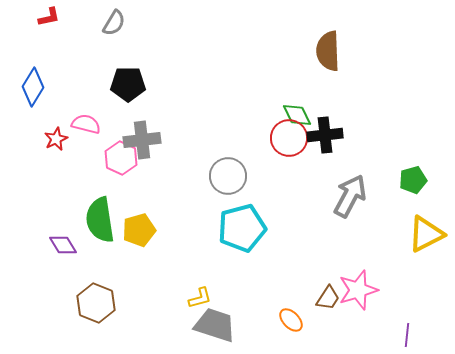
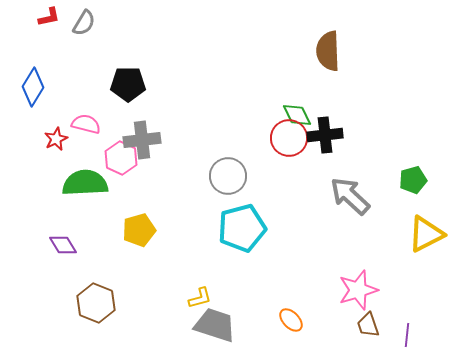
gray semicircle: moved 30 px left
gray arrow: rotated 75 degrees counterclockwise
green semicircle: moved 15 px left, 37 px up; rotated 96 degrees clockwise
brown trapezoid: moved 40 px right, 27 px down; rotated 128 degrees clockwise
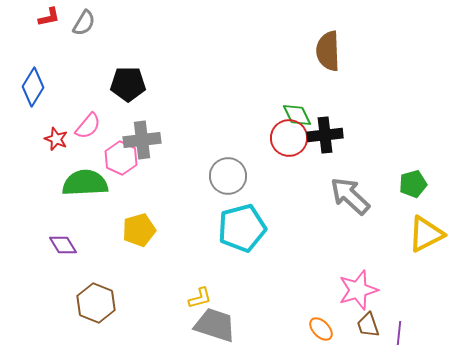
pink semicircle: moved 2 px right, 2 px down; rotated 116 degrees clockwise
red star: rotated 25 degrees counterclockwise
green pentagon: moved 4 px down
orange ellipse: moved 30 px right, 9 px down
purple line: moved 8 px left, 2 px up
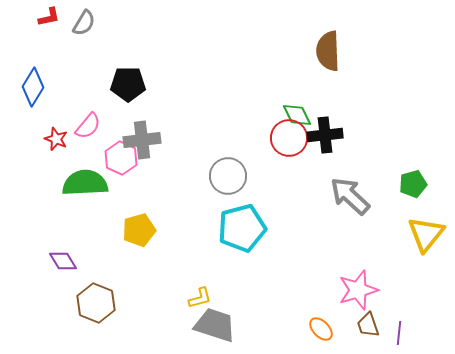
yellow triangle: rotated 24 degrees counterclockwise
purple diamond: moved 16 px down
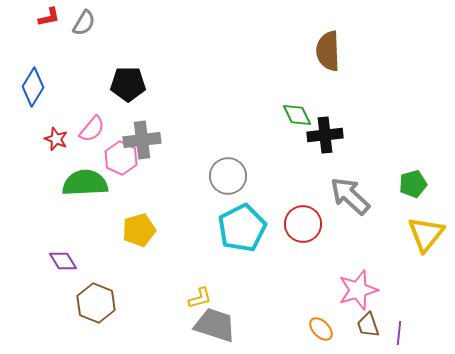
pink semicircle: moved 4 px right, 3 px down
red circle: moved 14 px right, 86 px down
cyan pentagon: rotated 12 degrees counterclockwise
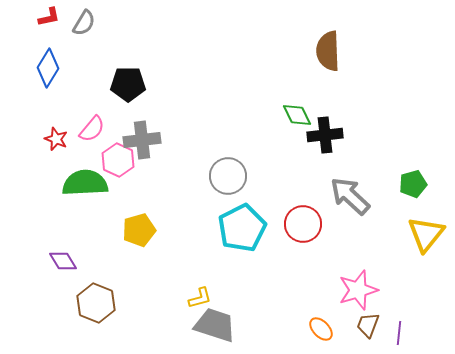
blue diamond: moved 15 px right, 19 px up
pink hexagon: moved 3 px left, 2 px down
brown trapezoid: rotated 40 degrees clockwise
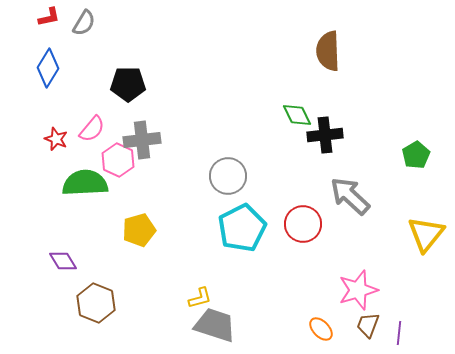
green pentagon: moved 3 px right, 29 px up; rotated 16 degrees counterclockwise
